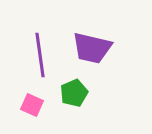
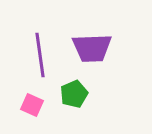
purple trapezoid: rotated 15 degrees counterclockwise
green pentagon: moved 1 px down
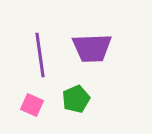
green pentagon: moved 2 px right, 5 px down
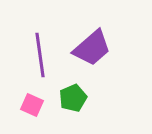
purple trapezoid: rotated 39 degrees counterclockwise
green pentagon: moved 3 px left, 1 px up
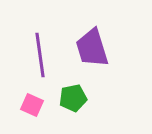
purple trapezoid: rotated 114 degrees clockwise
green pentagon: rotated 12 degrees clockwise
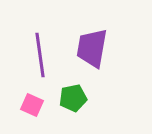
purple trapezoid: rotated 27 degrees clockwise
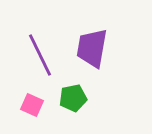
purple line: rotated 18 degrees counterclockwise
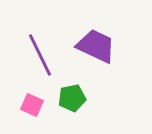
purple trapezoid: moved 4 px right, 2 px up; rotated 105 degrees clockwise
green pentagon: moved 1 px left
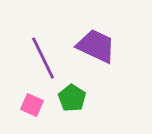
purple line: moved 3 px right, 3 px down
green pentagon: rotated 28 degrees counterclockwise
